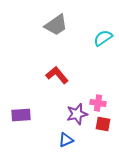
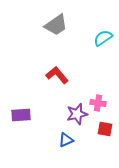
red square: moved 2 px right, 5 px down
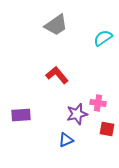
red square: moved 2 px right
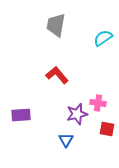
gray trapezoid: rotated 135 degrees clockwise
blue triangle: rotated 35 degrees counterclockwise
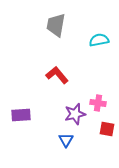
cyan semicircle: moved 4 px left, 2 px down; rotated 24 degrees clockwise
purple star: moved 2 px left
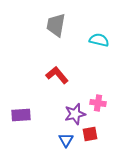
cyan semicircle: rotated 24 degrees clockwise
red square: moved 17 px left, 5 px down; rotated 21 degrees counterclockwise
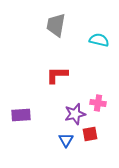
red L-shape: rotated 50 degrees counterclockwise
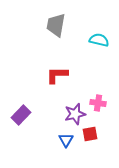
purple rectangle: rotated 42 degrees counterclockwise
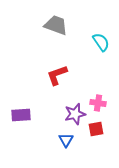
gray trapezoid: rotated 100 degrees clockwise
cyan semicircle: moved 2 px right, 2 px down; rotated 42 degrees clockwise
red L-shape: rotated 20 degrees counterclockwise
purple rectangle: rotated 42 degrees clockwise
red square: moved 6 px right, 5 px up
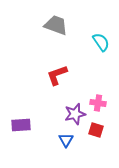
purple rectangle: moved 10 px down
red square: moved 1 px down; rotated 28 degrees clockwise
